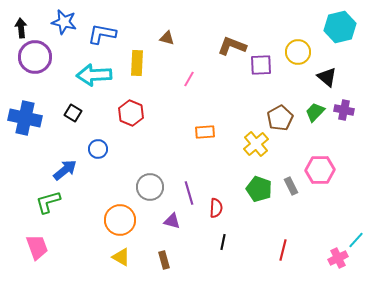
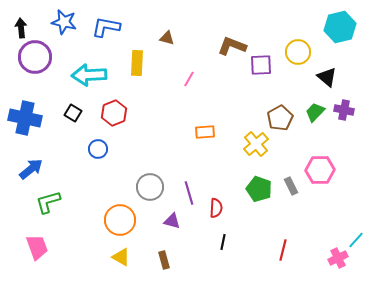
blue L-shape: moved 4 px right, 7 px up
cyan arrow: moved 5 px left
red hexagon: moved 17 px left; rotated 15 degrees clockwise
blue arrow: moved 34 px left, 1 px up
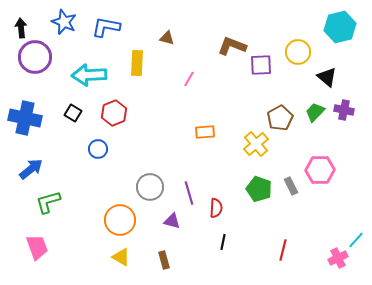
blue star: rotated 10 degrees clockwise
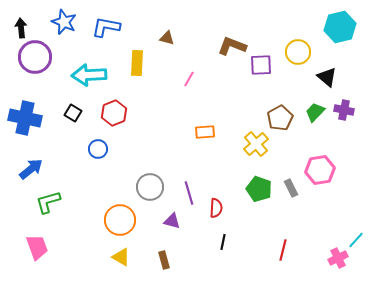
pink hexagon: rotated 8 degrees counterclockwise
gray rectangle: moved 2 px down
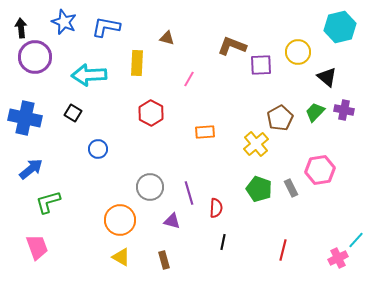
red hexagon: moved 37 px right; rotated 10 degrees counterclockwise
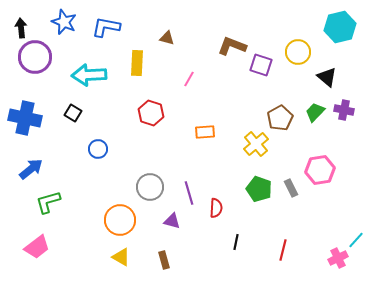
purple square: rotated 20 degrees clockwise
red hexagon: rotated 10 degrees counterclockwise
black line: moved 13 px right
pink trapezoid: rotated 72 degrees clockwise
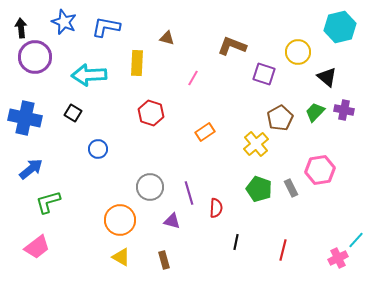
purple square: moved 3 px right, 9 px down
pink line: moved 4 px right, 1 px up
orange rectangle: rotated 30 degrees counterclockwise
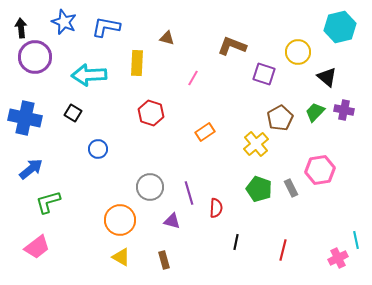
cyan line: rotated 54 degrees counterclockwise
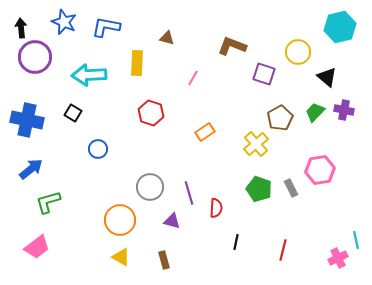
blue cross: moved 2 px right, 2 px down
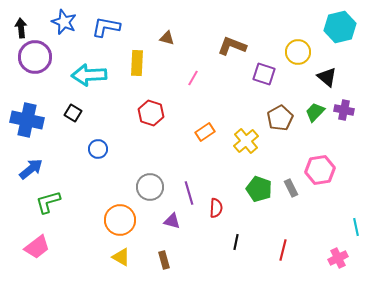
yellow cross: moved 10 px left, 3 px up
cyan line: moved 13 px up
